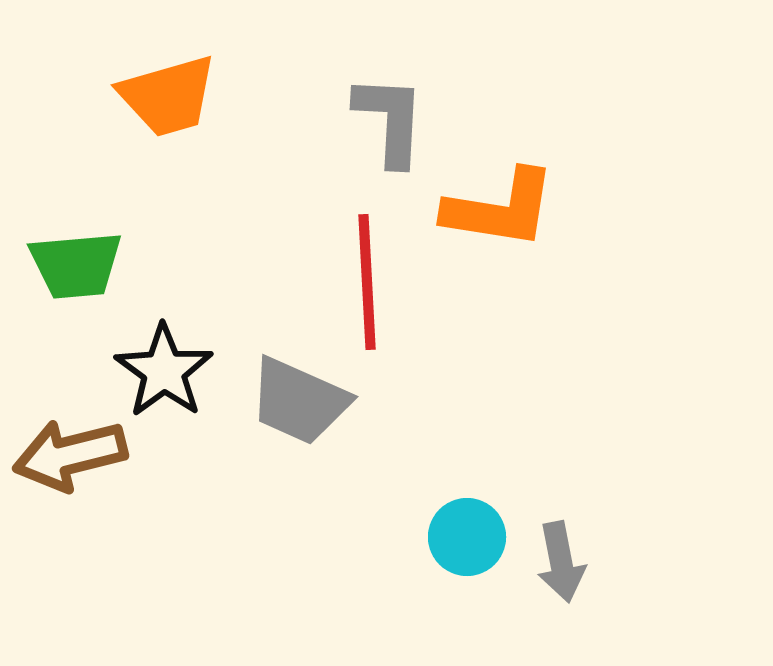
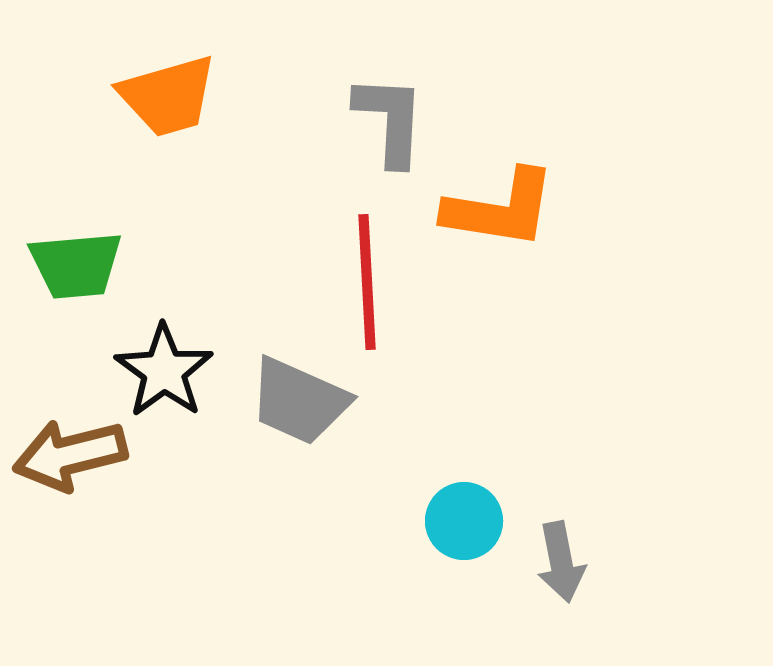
cyan circle: moved 3 px left, 16 px up
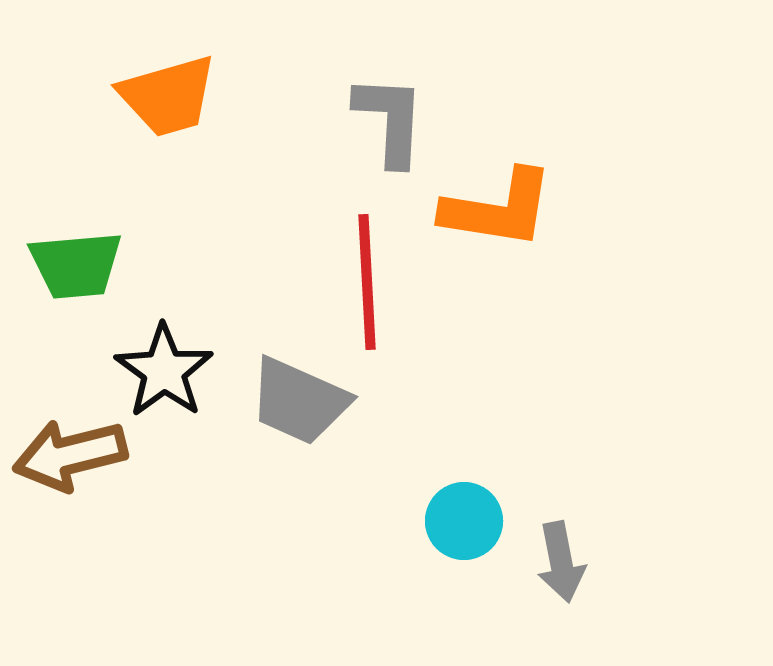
orange L-shape: moved 2 px left
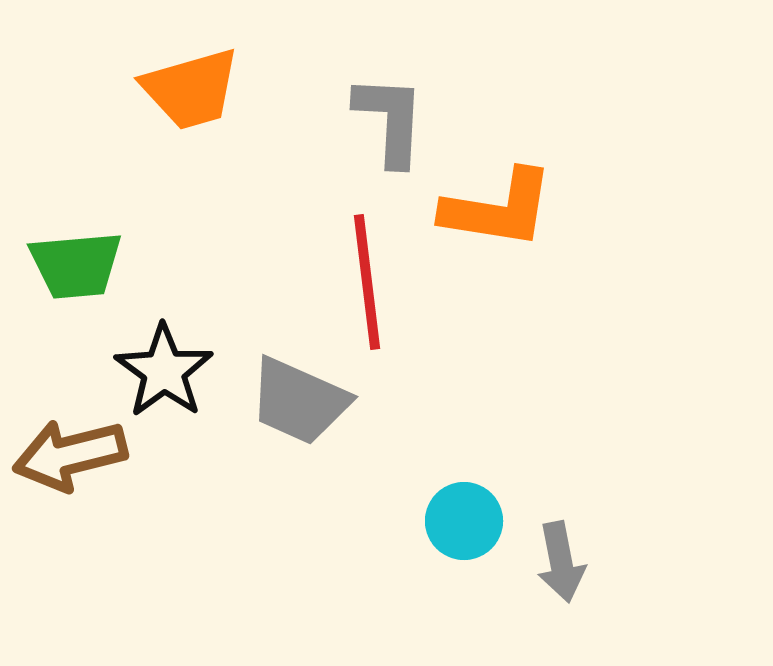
orange trapezoid: moved 23 px right, 7 px up
red line: rotated 4 degrees counterclockwise
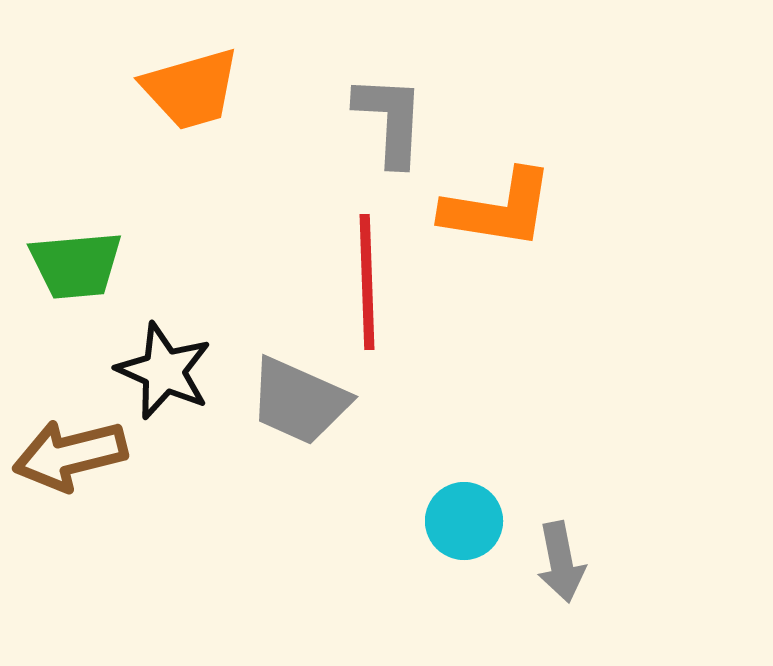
red line: rotated 5 degrees clockwise
black star: rotated 12 degrees counterclockwise
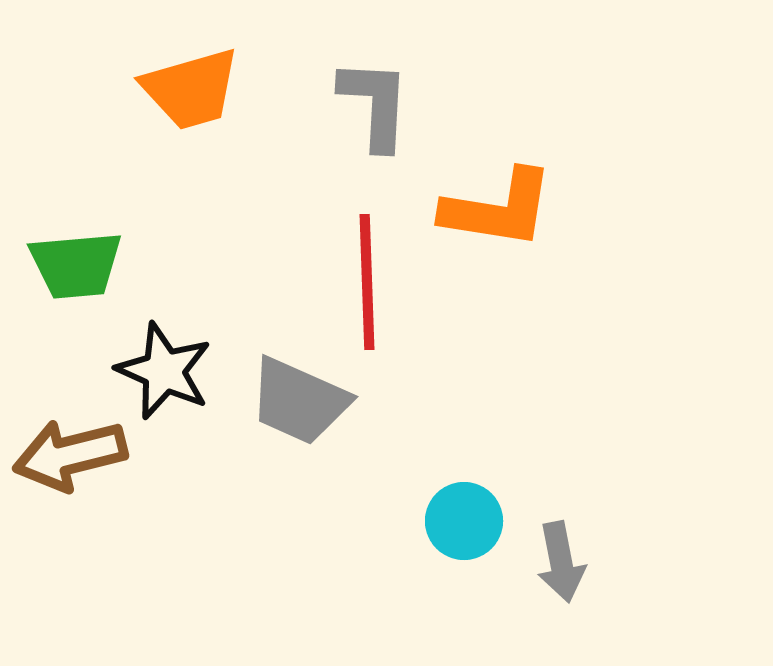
gray L-shape: moved 15 px left, 16 px up
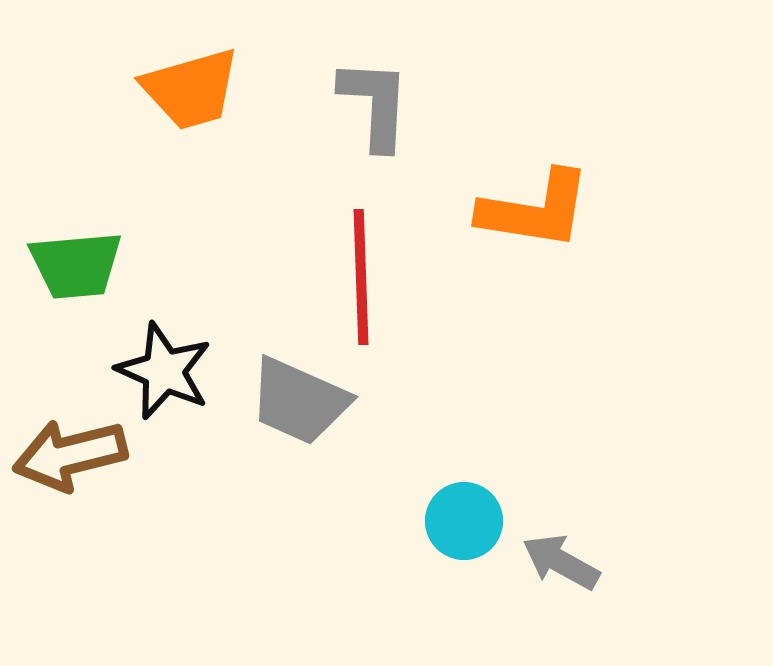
orange L-shape: moved 37 px right, 1 px down
red line: moved 6 px left, 5 px up
gray arrow: rotated 130 degrees clockwise
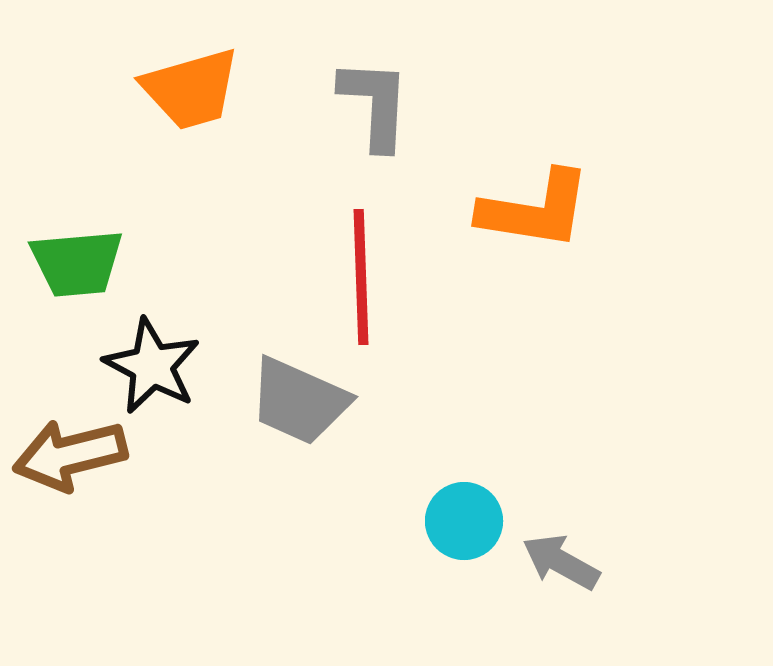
green trapezoid: moved 1 px right, 2 px up
black star: moved 12 px left, 5 px up; rotated 4 degrees clockwise
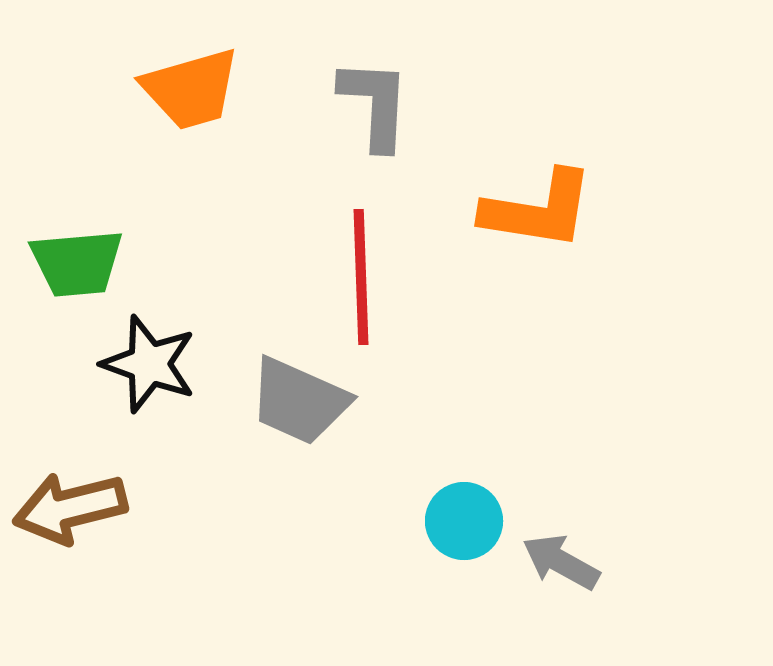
orange L-shape: moved 3 px right
black star: moved 3 px left, 2 px up; rotated 8 degrees counterclockwise
brown arrow: moved 53 px down
